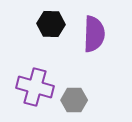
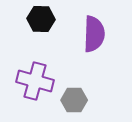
black hexagon: moved 10 px left, 5 px up
purple cross: moved 6 px up
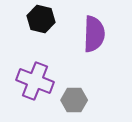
black hexagon: rotated 12 degrees clockwise
purple cross: rotated 6 degrees clockwise
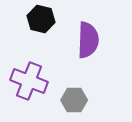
purple semicircle: moved 6 px left, 6 px down
purple cross: moved 6 px left
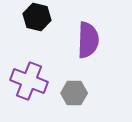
black hexagon: moved 4 px left, 2 px up
gray hexagon: moved 7 px up
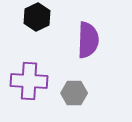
black hexagon: rotated 20 degrees clockwise
purple cross: rotated 18 degrees counterclockwise
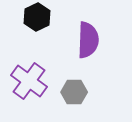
purple cross: rotated 33 degrees clockwise
gray hexagon: moved 1 px up
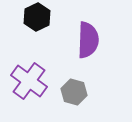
gray hexagon: rotated 15 degrees clockwise
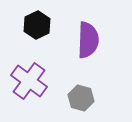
black hexagon: moved 8 px down
gray hexagon: moved 7 px right, 6 px down
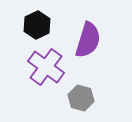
purple semicircle: rotated 15 degrees clockwise
purple cross: moved 17 px right, 14 px up
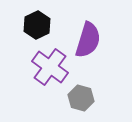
purple cross: moved 4 px right
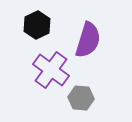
purple cross: moved 1 px right, 3 px down
gray hexagon: rotated 10 degrees counterclockwise
